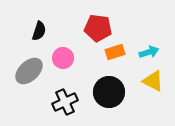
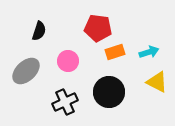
pink circle: moved 5 px right, 3 px down
gray ellipse: moved 3 px left
yellow triangle: moved 4 px right, 1 px down
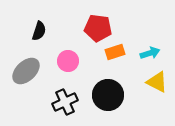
cyan arrow: moved 1 px right, 1 px down
black circle: moved 1 px left, 3 px down
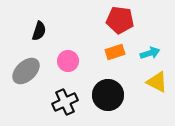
red pentagon: moved 22 px right, 8 px up
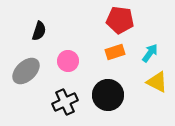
cyan arrow: rotated 36 degrees counterclockwise
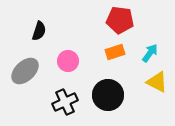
gray ellipse: moved 1 px left
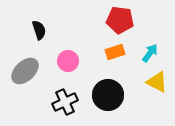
black semicircle: moved 1 px up; rotated 36 degrees counterclockwise
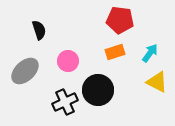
black circle: moved 10 px left, 5 px up
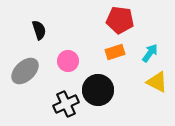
black cross: moved 1 px right, 2 px down
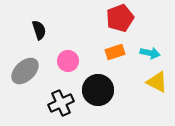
red pentagon: moved 2 px up; rotated 28 degrees counterclockwise
cyan arrow: rotated 66 degrees clockwise
black cross: moved 5 px left, 1 px up
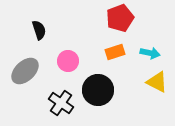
black cross: rotated 30 degrees counterclockwise
